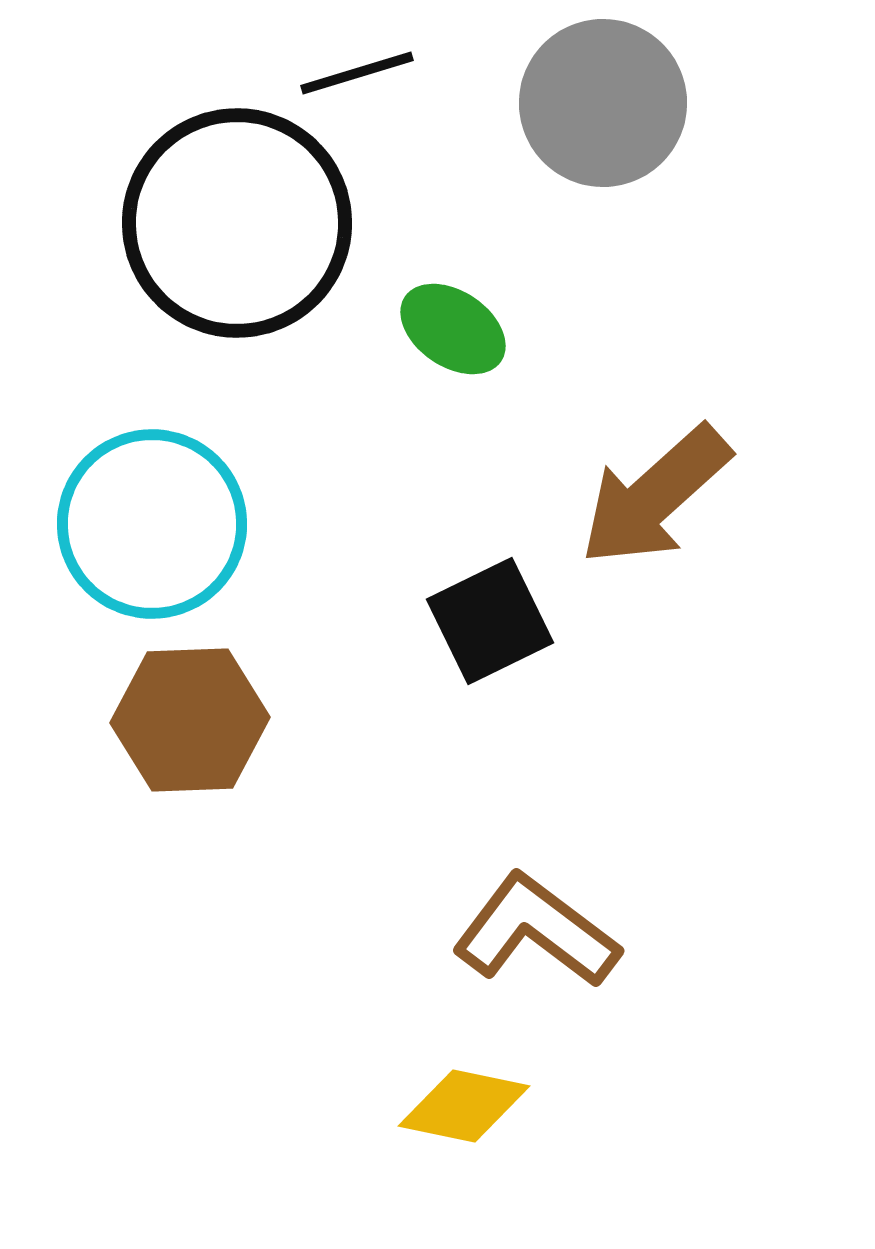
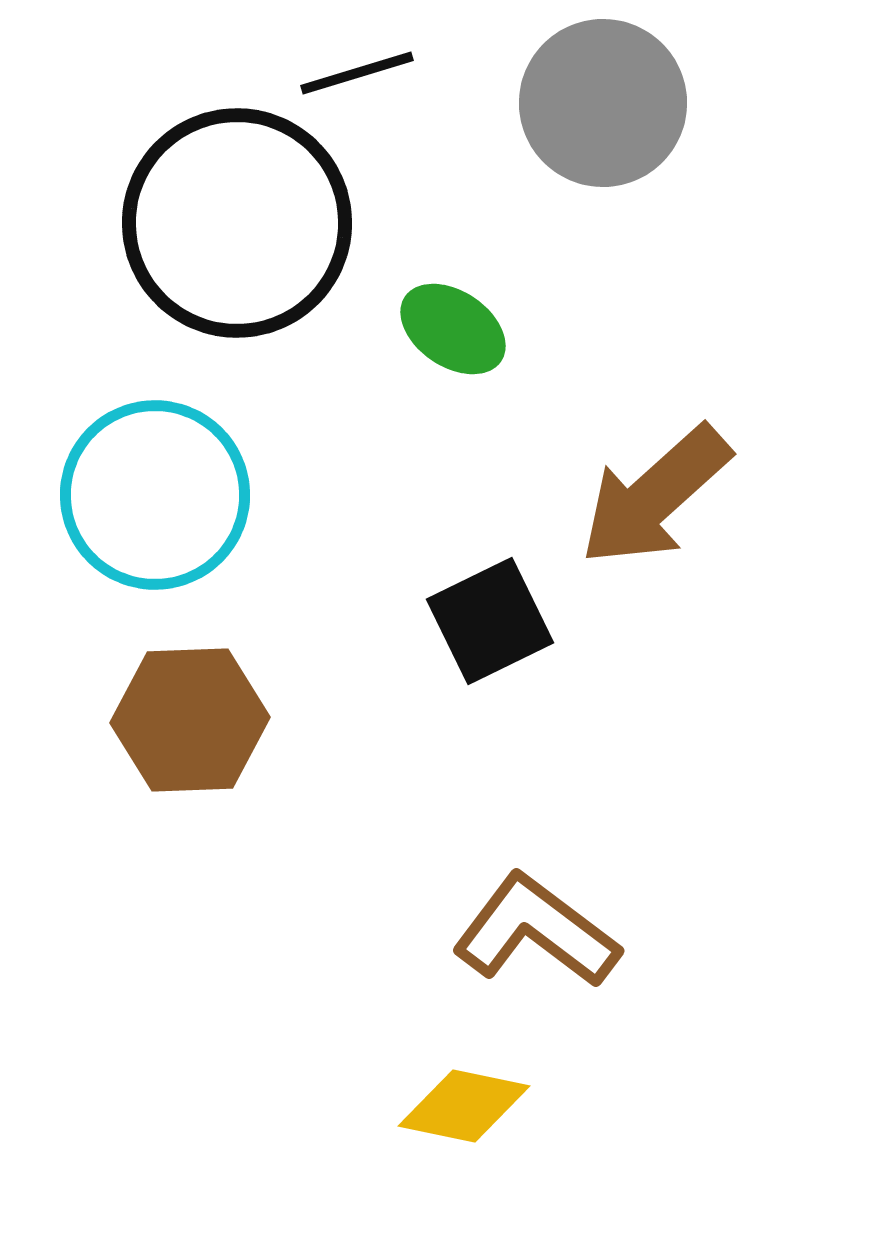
cyan circle: moved 3 px right, 29 px up
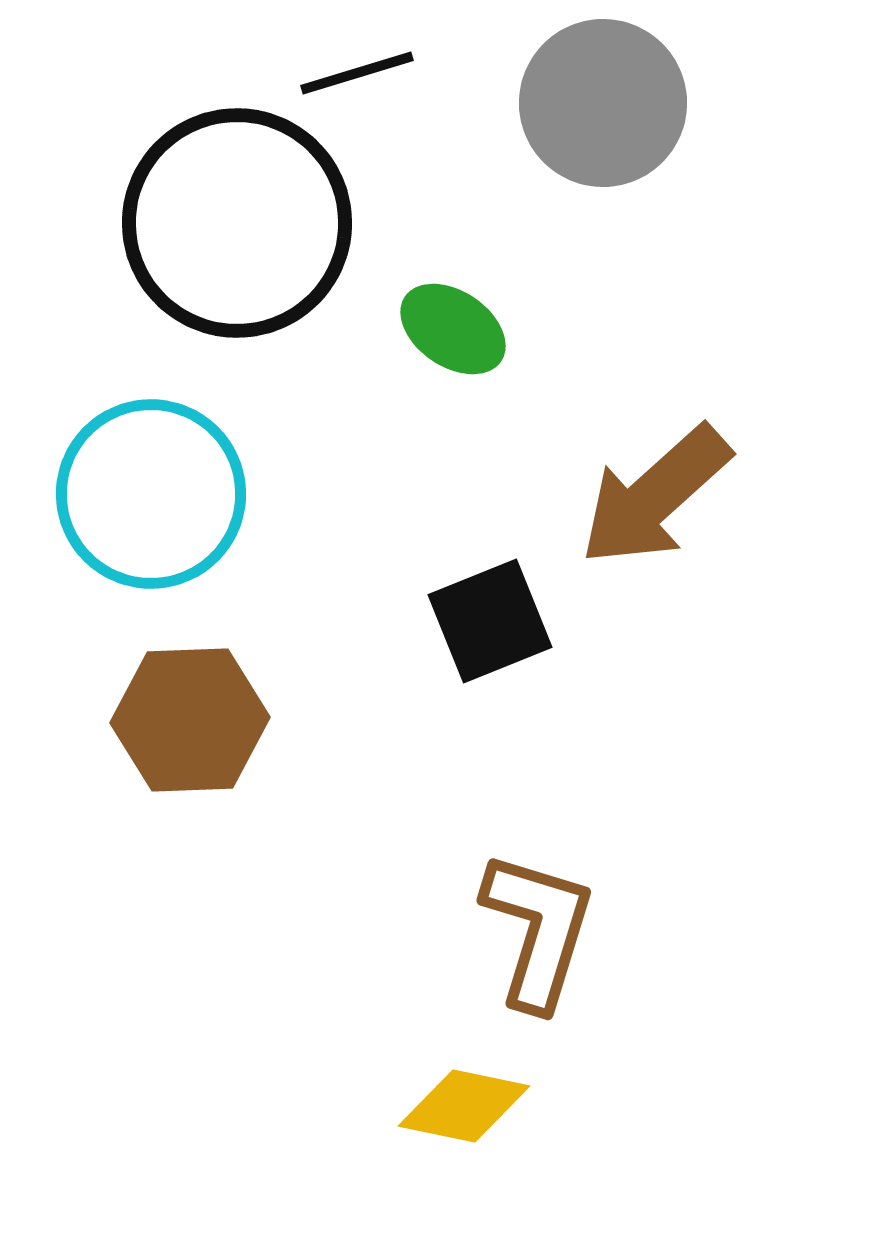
cyan circle: moved 4 px left, 1 px up
black square: rotated 4 degrees clockwise
brown L-shape: moved 2 px right, 1 px up; rotated 70 degrees clockwise
